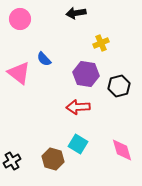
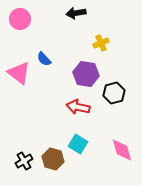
black hexagon: moved 5 px left, 7 px down
red arrow: rotated 15 degrees clockwise
black cross: moved 12 px right
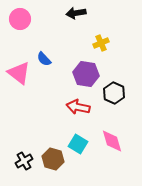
black hexagon: rotated 20 degrees counterclockwise
pink diamond: moved 10 px left, 9 px up
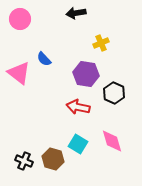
black cross: rotated 36 degrees counterclockwise
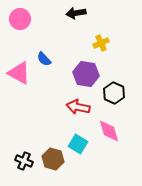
pink triangle: rotated 10 degrees counterclockwise
pink diamond: moved 3 px left, 10 px up
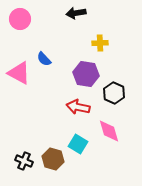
yellow cross: moved 1 px left; rotated 21 degrees clockwise
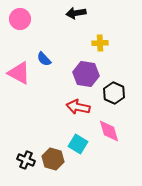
black cross: moved 2 px right, 1 px up
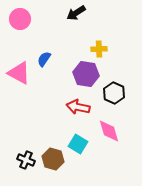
black arrow: rotated 24 degrees counterclockwise
yellow cross: moved 1 px left, 6 px down
blue semicircle: rotated 77 degrees clockwise
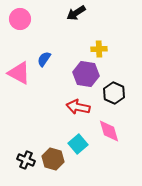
cyan square: rotated 18 degrees clockwise
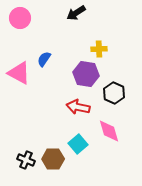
pink circle: moved 1 px up
brown hexagon: rotated 15 degrees counterclockwise
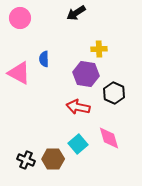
blue semicircle: rotated 35 degrees counterclockwise
pink diamond: moved 7 px down
